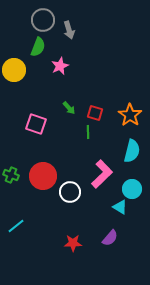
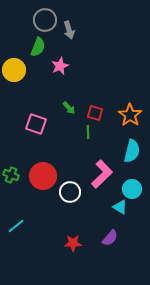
gray circle: moved 2 px right
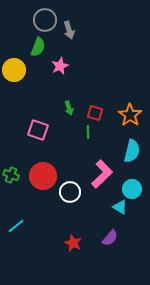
green arrow: rotated 24 degrees clockwise
pink square: moved 2 px right, 6 px down
red star: rotated 24 degrees clockwise
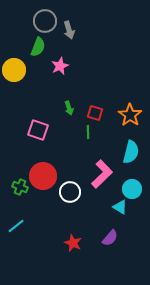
gray circle: moved 1 px down
cyan semicircle: moved 1 px left, 1 px down
green cross: moved 9 px right, 12 px down
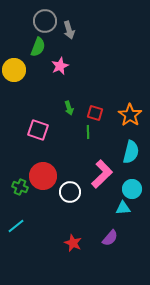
cyan triangle: moved 3 px right, 1 px down; rotated 35 degrees counterclockwise
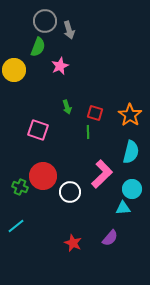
green arrow: moved 2 px left, 1 px up
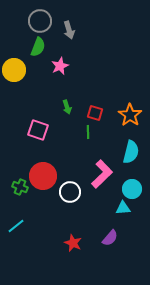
gray circle: moved 5 px left
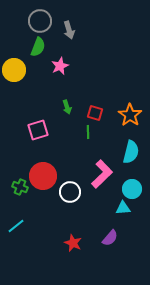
pink square: rotated 35 degrees counterclockwise
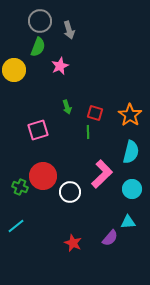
cyan triangle: moved 5 px right, 14 px down
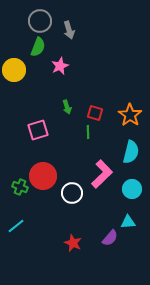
white circle: moved 2 px right, 1 px down
